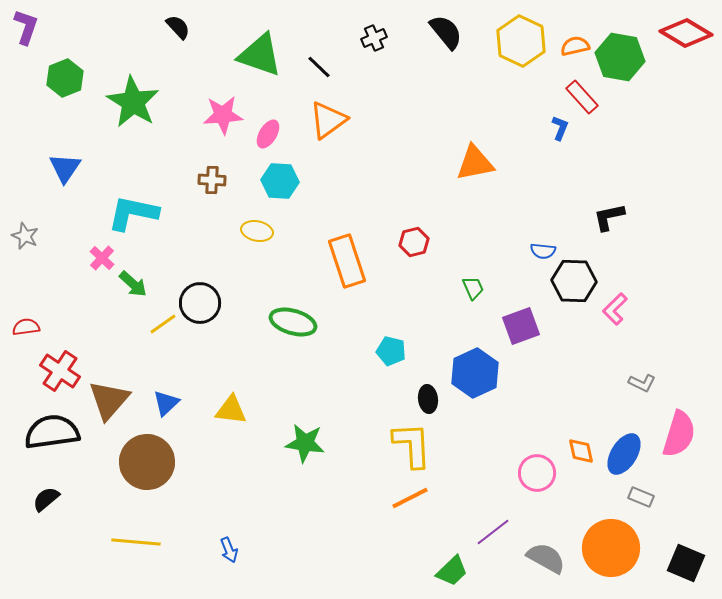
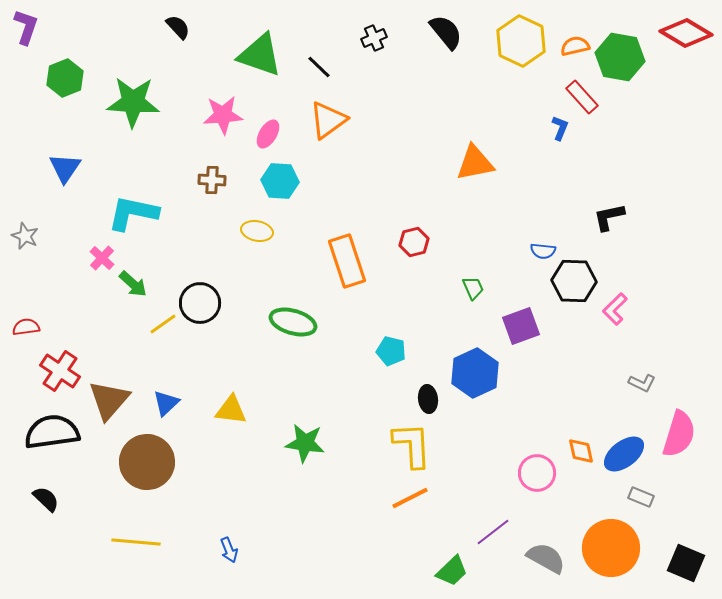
green star at (133, 102): rotated 28 degrees counterclockwise
blue ellipse at (624, 454): rotated 21 degrees clockwise
black semicircle at (46, 499): rotated 84 degrees clockwise
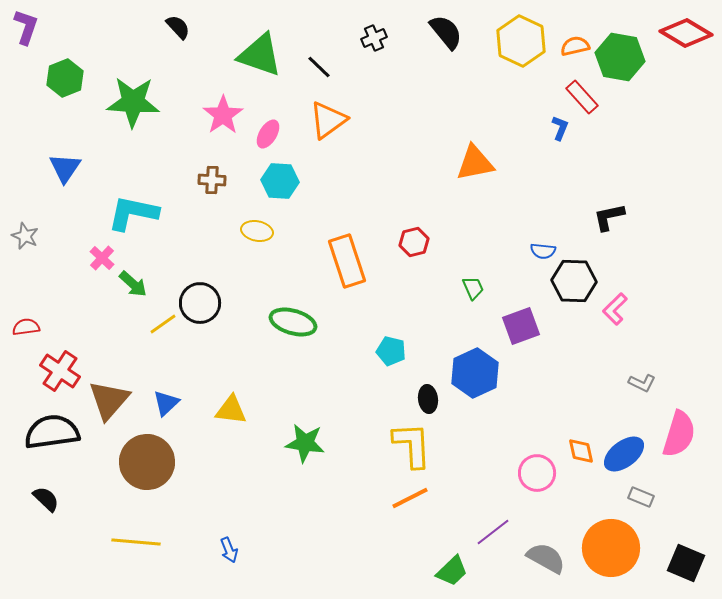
pink star at (223, 115): rotated 30 degrees counterclockwise
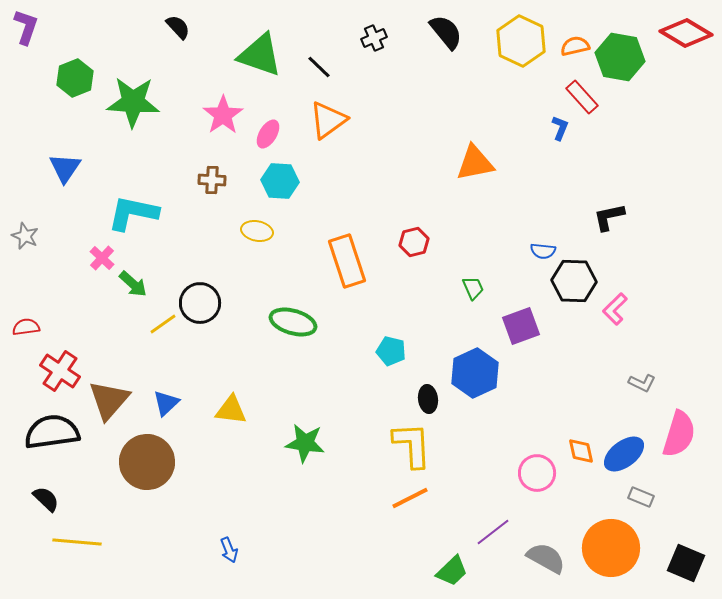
green hexagon at (65, 78): moved 10 px right
yellow line at (136, 542): moved 59 px left
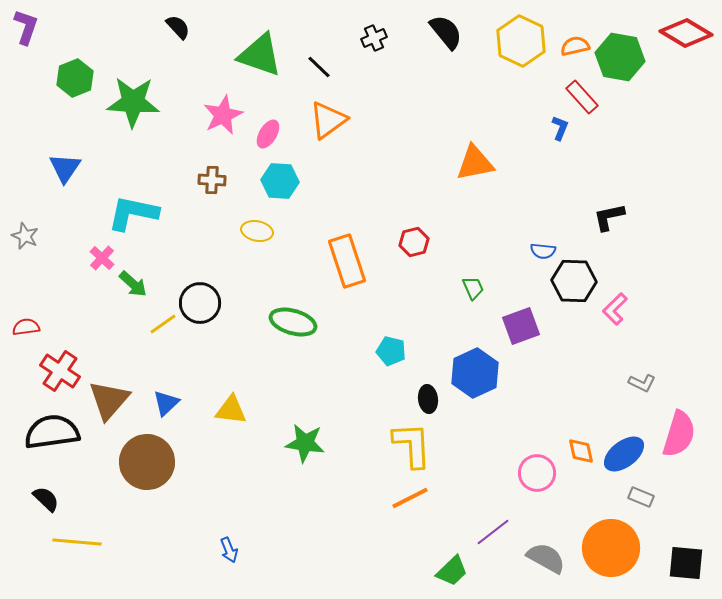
pink star at (223, 115): rotated 9 degrees clockwise
black square at (686, 563): rotated 18 degrees counterclockwise
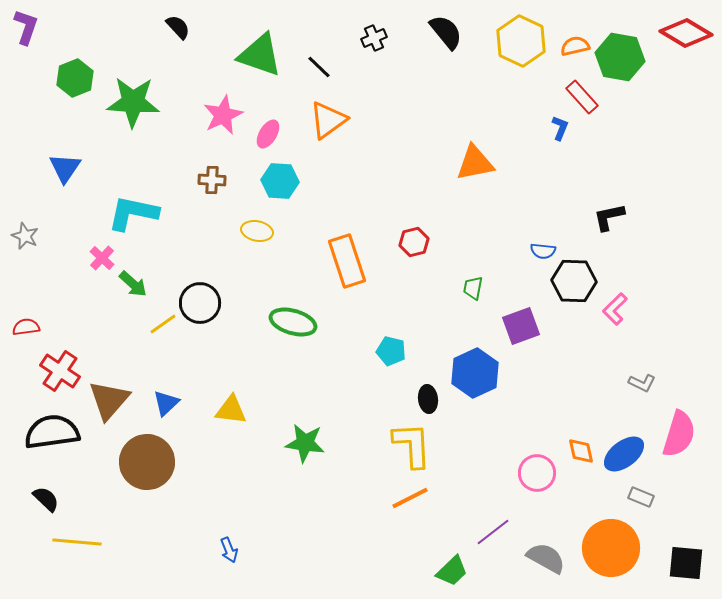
green trapezoid at (473, 288): rotated 145 degrees counterclockwise
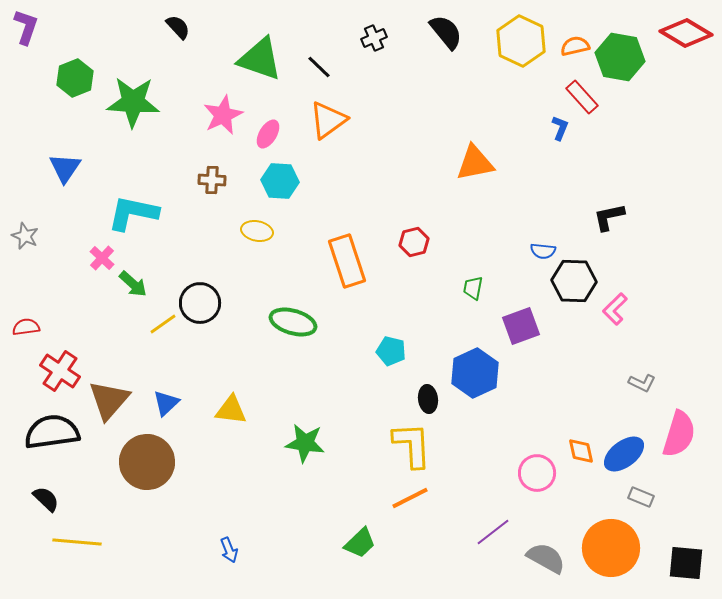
green triangle at (260, 55): moved 4 px down
green trapezoid at (452, 571): moved 92 px left, 28 px up
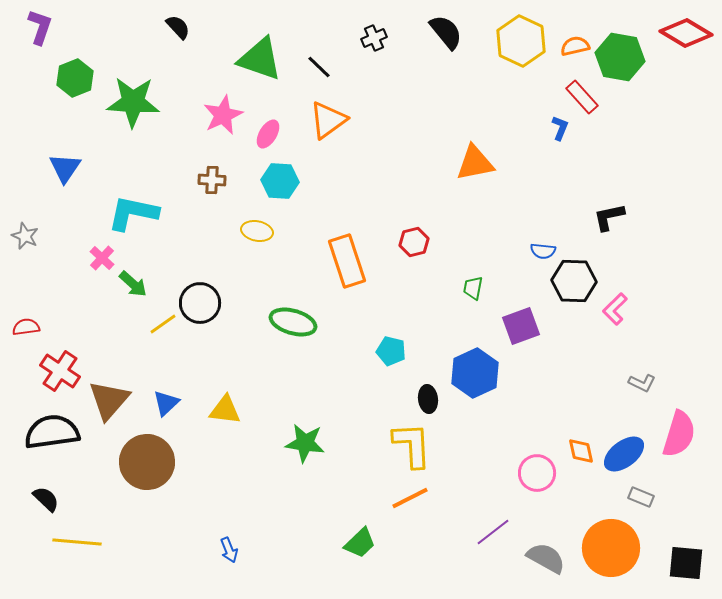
purple L-shape at (26, 27): moved 14 px right
yellow triangle at (231, 410): moved 6 px left
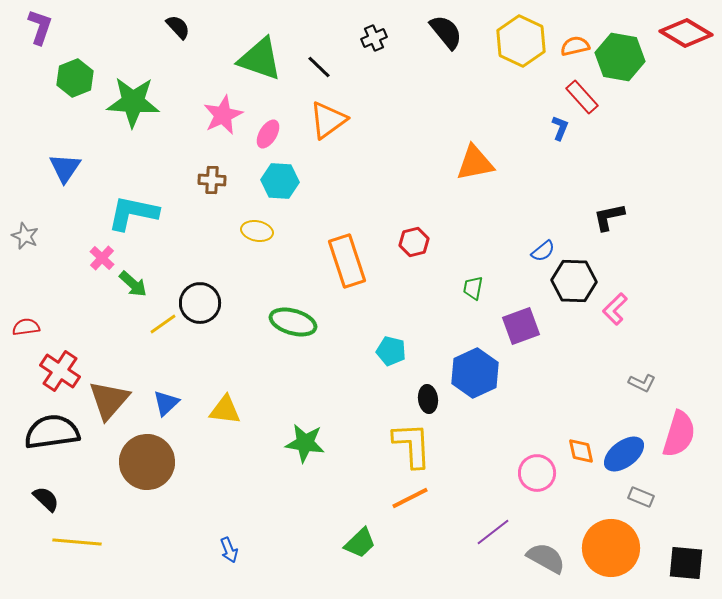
blue semicircle at (543, 251): rotated 45 degrees counterclockwise
